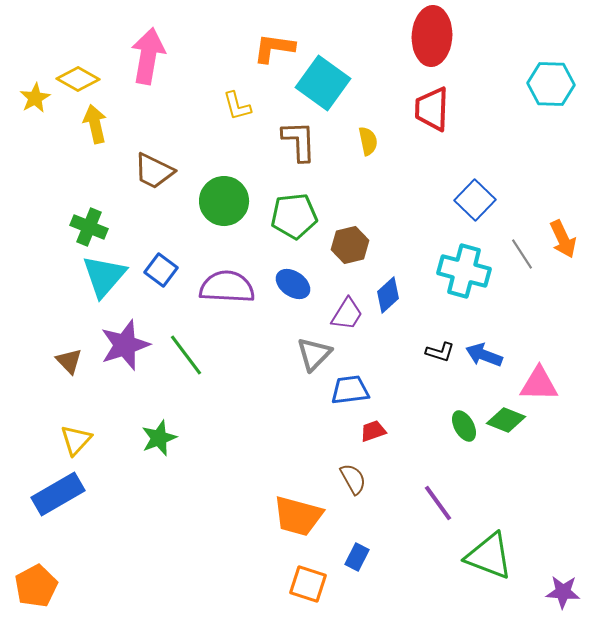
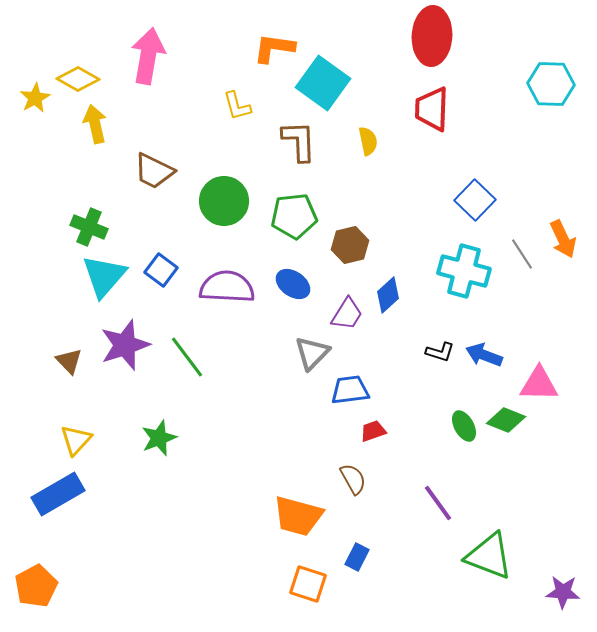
gray triangle at (314, 354): moved 2 px left, 1 px up
green line at (186, 355): moved 1 px right, 2 px down
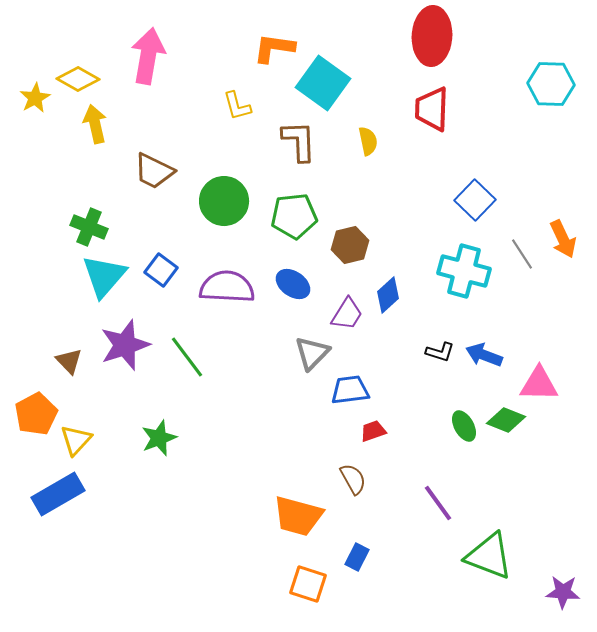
orange pentagon at (36, 586): moved 172 px up
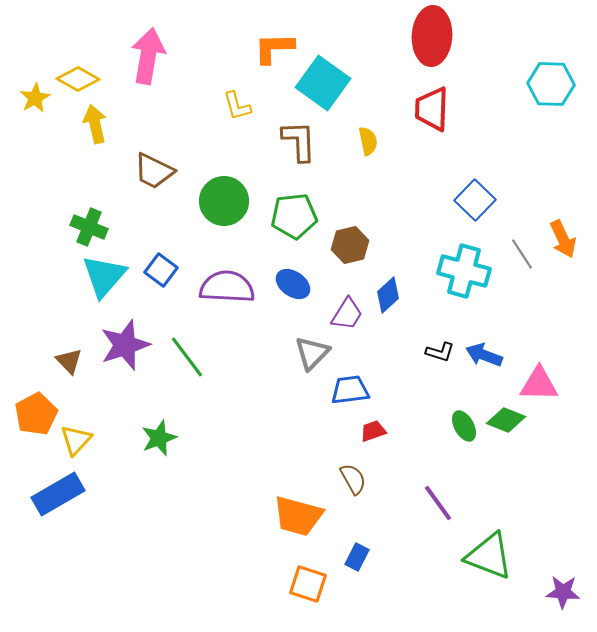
orange L-shape at (274, 48): rotated 9 degrees counterclockwise
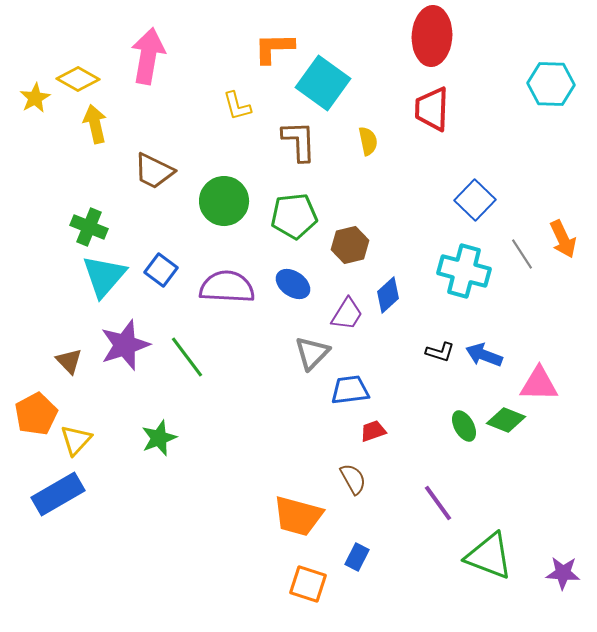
purple star at (563, 592): moved 19 px up
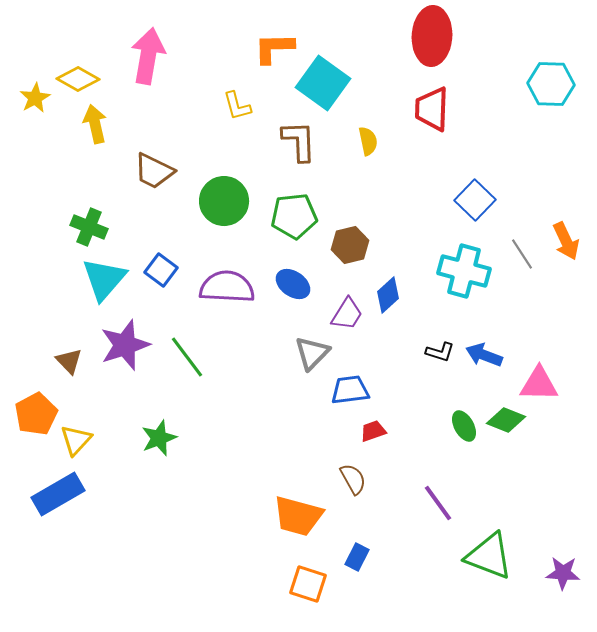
orange arrow at (563, 239): moved 3 px right, 2 px down
cyan triangle at (104, 276): moved 3 px down
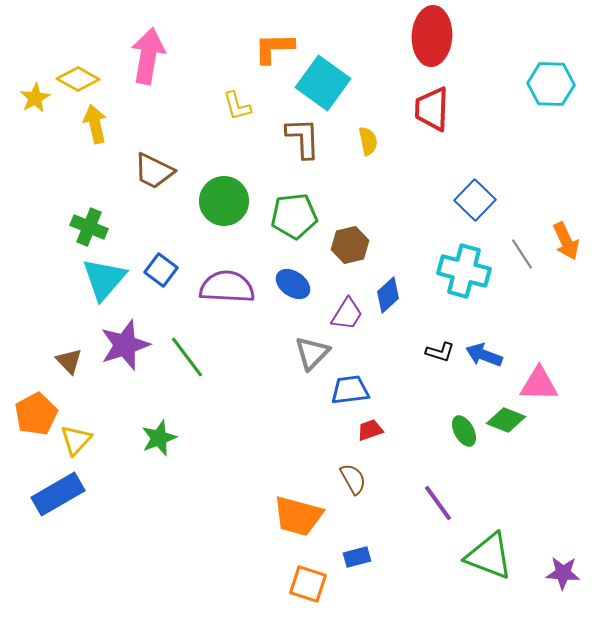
brown L-shape at (299, 141): moved 4 px right, 3 px up
green ellipse at (464, 426): moved 5 px down
red trapezoid at (373, 431): moved 3 px left, 1 px up
blue rectangle at (357, 557): rotated 48 degrees clockwise
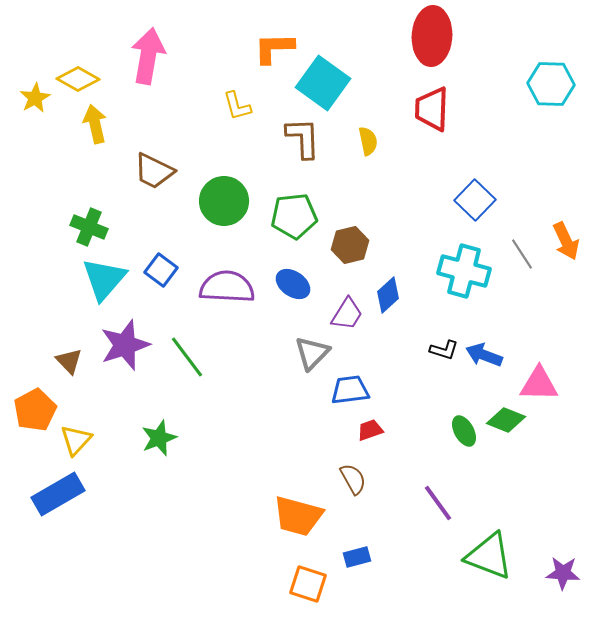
black L-shape at (440, 352): moved 4 px right, 2 px up
orange pentagon at (36, 414): moved 1 px left, 4 px up
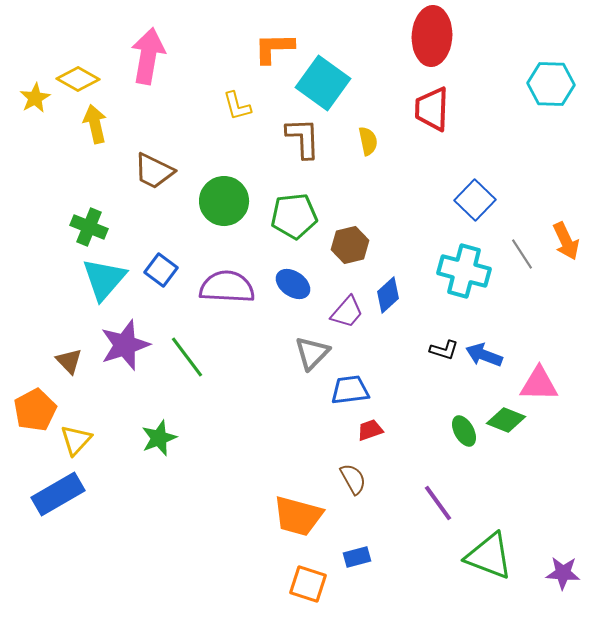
purple trapezoid at (347, 314): moved 2 px up; rotated 9 degrees clockwise
